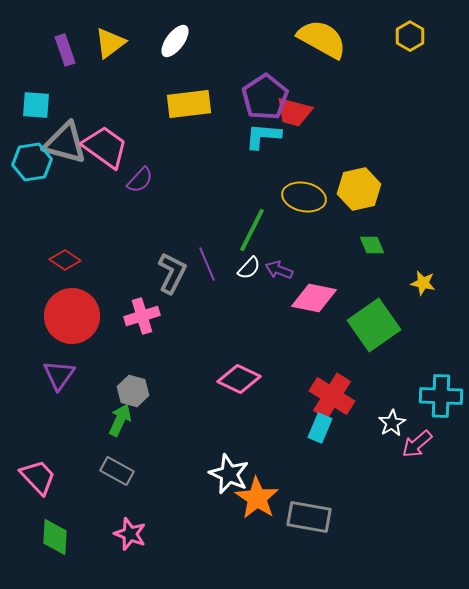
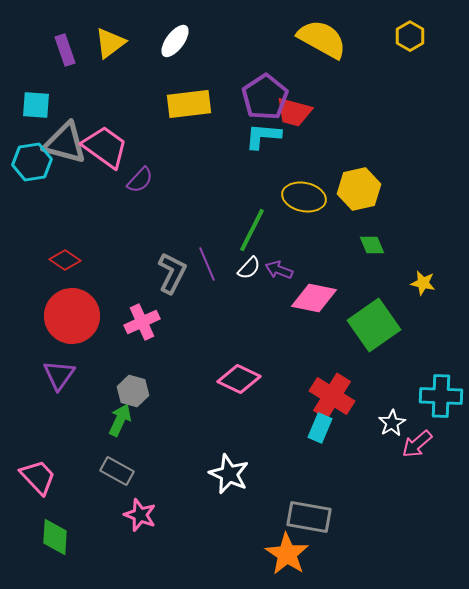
pink cross at (142, 316): moved 6 px down; rotated 8 degrees counterclockwise
orange star at (257, 498): moved 30 px right, 56 px down
pink star at (130, 534): moved 10 px right, 19 px up
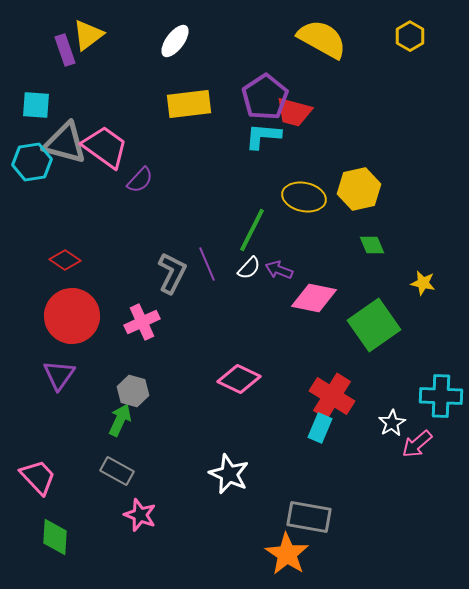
yellow triangle at (110, 43): moved 22 px left, 8 px up
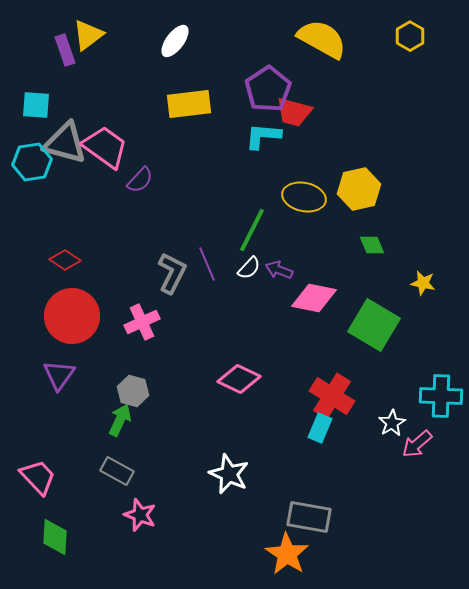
purple pentagon at (265, 97): moved 3 px right, 8 px up
green square at (374, 325): rotated 24 degrees counterclockwise
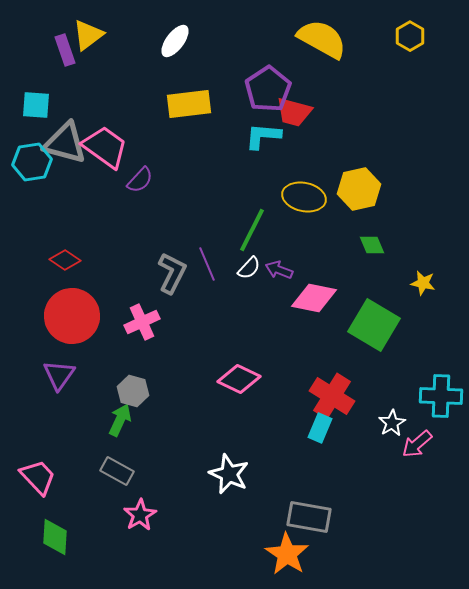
pink star at (140, 515): rotated 20 degrees clockwise
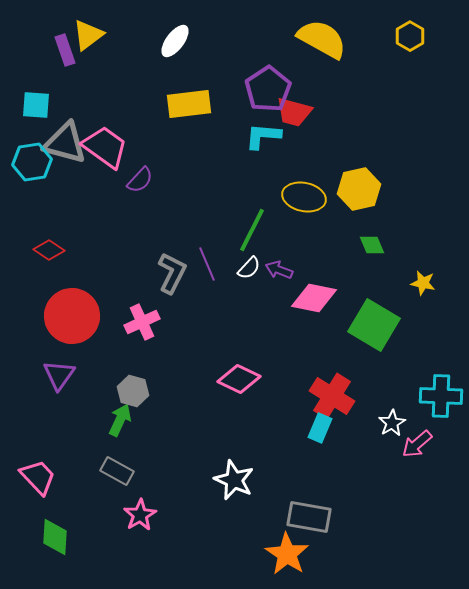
red diamond at (65, 260): moved 16 px left, 10 px up
white star at (229, 474): moved 5 px right, 6 px down
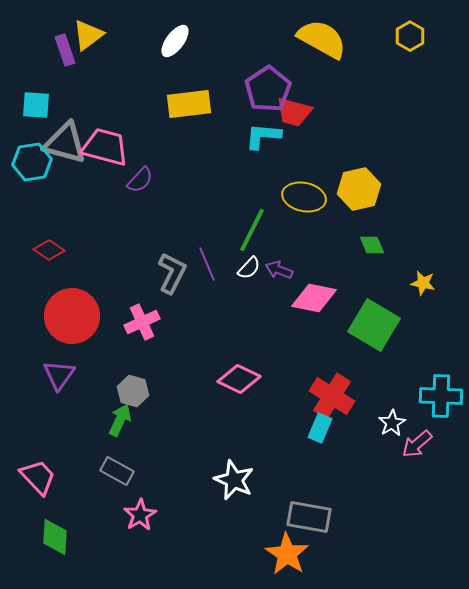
pink trapezoid at (105, 147): rotated 21 degrees counterclockwise
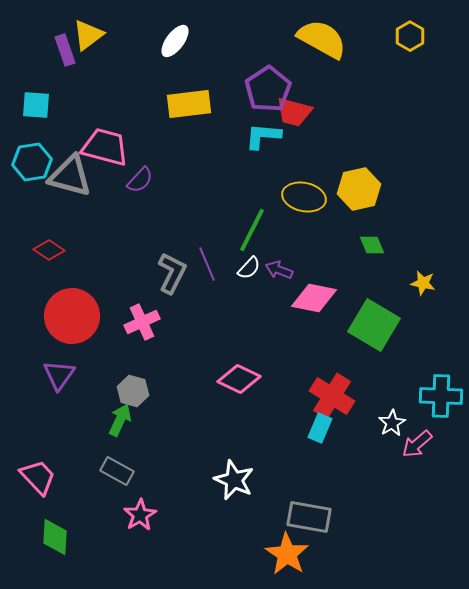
gray triangle at (65, 143): moved 5 px right, 33 px down
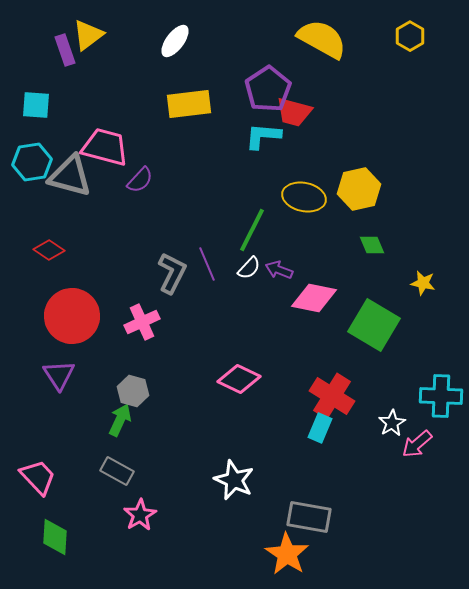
purple triangle at (59, 375): rotated 8 degrees counterclockwise
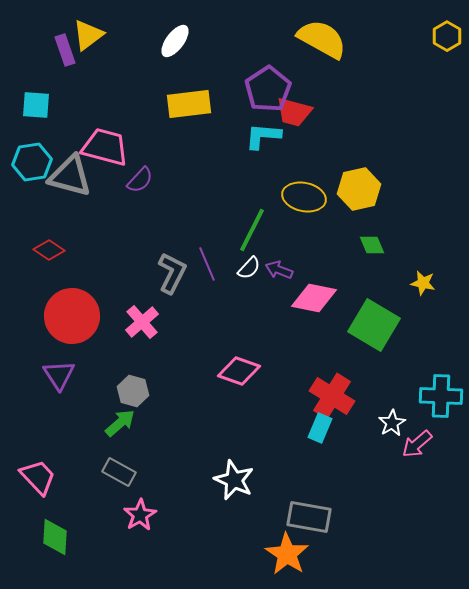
yellow hexagon at (410, 36): moved 37 px right
pink cross at (142, 322): rotated 16 degrees counterclockwise
pink diamond at (239, 379): moved 8 px up; rotated 6 degrees counterclockwise
green arrow at (120, 420): moved 3 px down; rotated 24 degrees clockwise
gray rectangle at (117, 471): moved 2 px right, 1 px down
